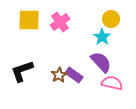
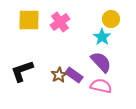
pink semicircle: moved 11 px left, 3 px down
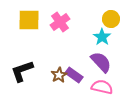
pink semicircle: moved 1 px right, 1 px down
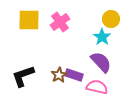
black L-shape: moved 1 px right, 5 px down
purple rectangle: rotated 18 degrees counterclockwise
pink semicircle: moved 5 px left
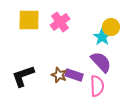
yellow circle: moved 8 px down
brown star: rotated 21 degrees counterclockwise
pink semicircle: moved 1 px up; rotated 75 degrees clockwise
